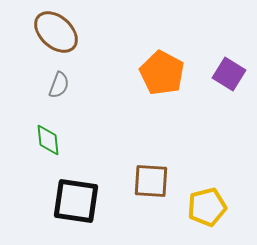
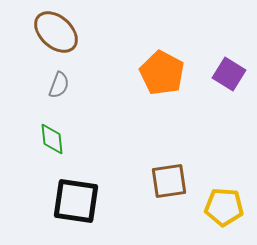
green diamond: moved 4 px right, 1 px up
brown square: moved 18 px right; rotated 12 degrees counterclockwise
yellow pentagon: moved 17 px right; rotated 18 degrees clockwise
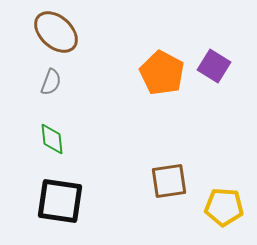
purple square: moved 15 px left, 8 px up
gray semicircle: moved 8 px left, 3 px up
black square: moved 16 px left
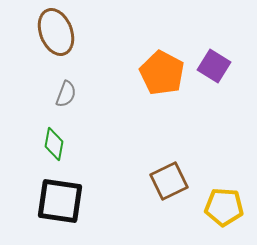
brown ellipse: rotated 27 degrees clockwise
gray semicircle: moved 15 px right, 12 px down
green diamond: moved 2 px right, 5 px down; rotated 16 degrees clockwise
brown square: rotated 18 degrees counterclockwise
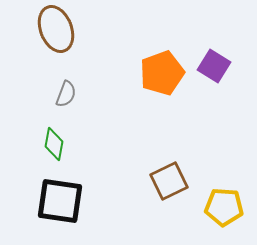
brown ellipse: moved 3 px up
orange pentagon: rotated 24 degrees clockwise
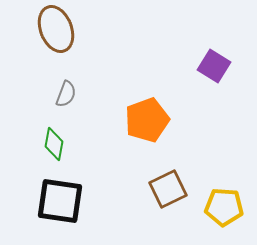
orange pentagon: moved 15 px left, 47 px down
brown square: moved 1 px left, 8 px down
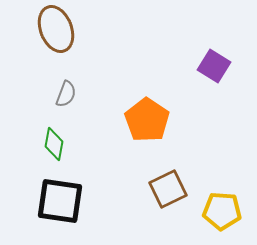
orange pentagon: rotated 18 degrees counterclockwise
yellow pentagon: moved 2 px left, 4 px down
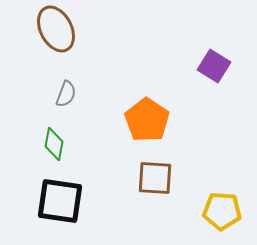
brown ellipse: rotated 6 degrees counterclockwise
brown square: moved 13 px left, 11 px up; rotated 30 degrees clockwise
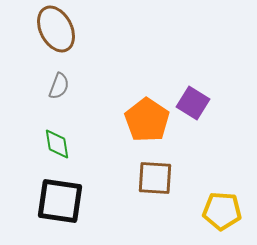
purple square: moved 21 px left, 37 px down
gray semicircle: moved 7 px left, 8 px up
green diamond: moved 3 px right; rotated 20 degrees counterclockwise
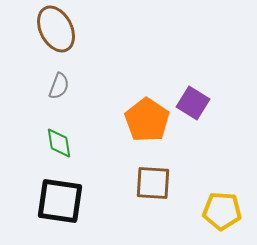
green diamond: moved 2 px right, 1 px up
brown square: moved 2 px left, 5 px down
